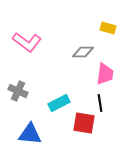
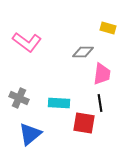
pink trapezoid: moved 3 px left
gray cross: moved 1 px right, 7 px down
cyan rectangle: rotated 30 degrees clockwise
blue triangle: rotated 45 degrees counterclockwise
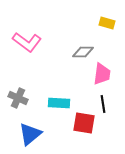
yellow rectangle: moved 1 px left, 5 px up
gray cross: moved 1 px left
black line: moved 3 px right, 1 px down
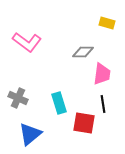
cyan rectangle: rotated 70 degrees clockwise
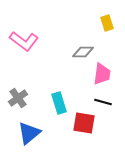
yellow rectangle: rotated 56 degrees clockwise
pink L-shape: moved 3 px left, 1 px up
gray cross: rotated 30 degrees clockwise
black line: moved 2 px up; rotated 66 degrees counterclockwise
blue triangle: moved 1 px left, 1 px up
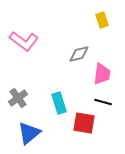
yellow rectangle: moved 5 px left, 3 px up
gray diamond: moved 4 px left, 2 px down; rotated 15 degrees counterclockwise
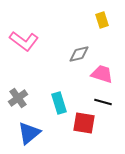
pink trapezoid: rotated 80 degrees counterclockwise
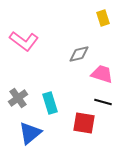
yellow rectangle: moved 1 px right, 2 px up
cyan rectangle: moved 9 px left
blue triangle: moved 1 px right
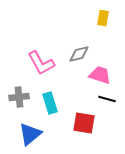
yellow rectangle: rotated 28 degrees clockwise
pink L-shape: moved 17 px right, 22 px down; rotated 24 degrees clockwise
pink trapezoid: moved 2 px left, 1 px down
gray cross: moved 1 px right, 1 px up; rotated 30 degrees clockwise
black line: moved 4 px right, 3 px up
blue triangle: moved 1 px down
